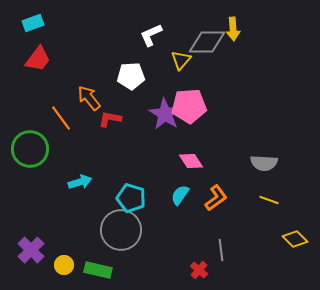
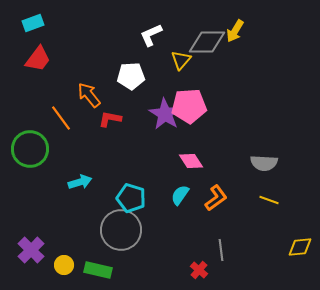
yellow arrow: moved 2 px right, 2 px down; rotated 35 degrees clockwise
orange arrow: moved 3 px up
yellow diamond: moved 5 px right, 8 px down; rotated 50 degrees counterclockwise
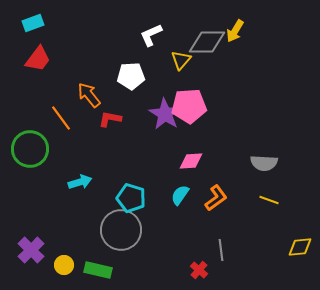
pink diamond: rotated 60 degrees counterclockwise
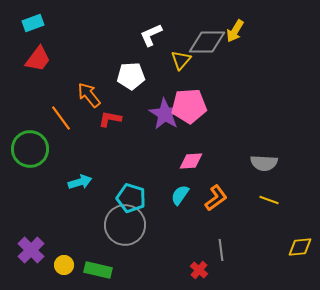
gray circle: moved 4 px right, 5 px up
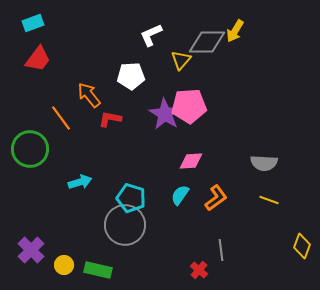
yellow diamond: moved 2 px right, 1 px up; rotated 65 degrees counterclockwise
